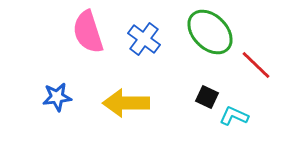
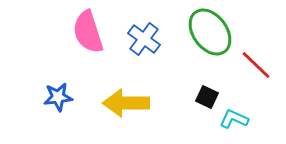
green ellipse: rotated 9 degrees clockwise
blue star: moved 1 px right
cyan L-shape: moved 3 px down
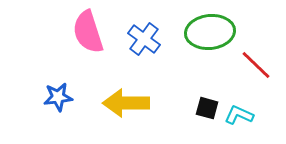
green ellipse: rotated 60 degrees counterclockwise
black square: moved 11 px down; rotated 10 degrees counterclockwise
cyan L-shape: moved 5 px right, 4 px up
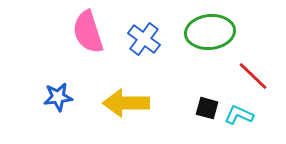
red line: moved 3 px left, 11 px down
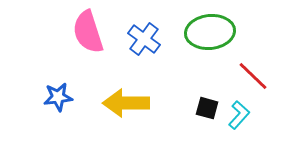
cyan L-shape: rotated 108 degrees clockwise
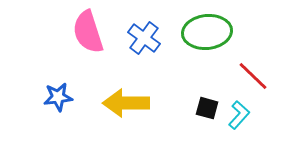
green ellipse: moved 3 px left
blue cross: moved 1 px up
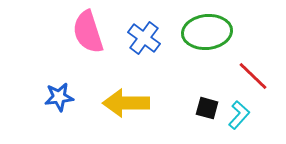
blue star: moved 1 px right
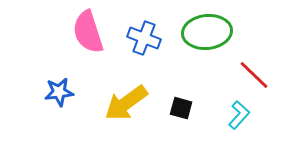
blue cross: rotated 16 degrees counterclockwise
red line: moved 1 px right, 1 px up
blue star: moved 5 px up
yellow arrow: rotated 36 degrees counterclockwise
black square: moved 26 px left
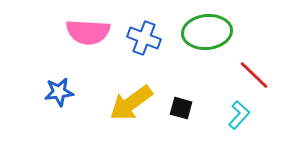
pink semicircle: rotated 69 degrees counterclockwise
yellow arrow: moved 5 px right
